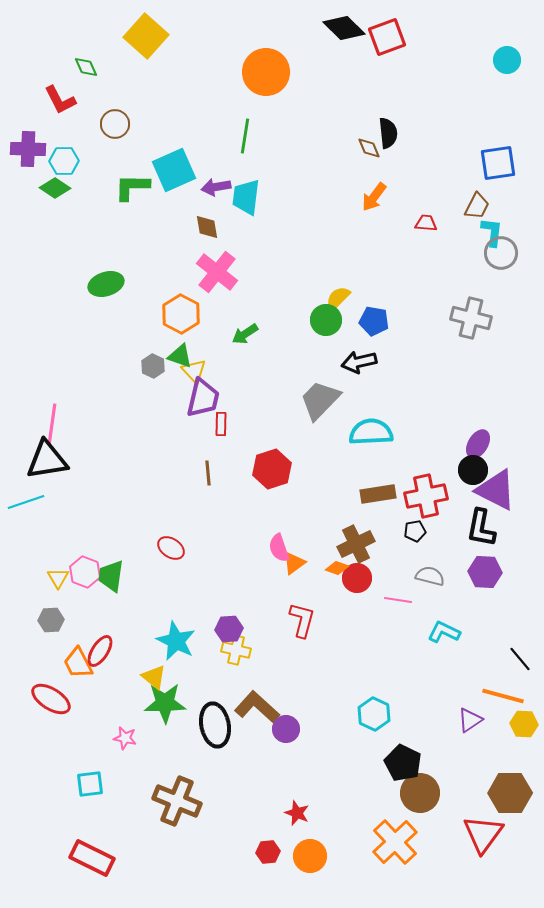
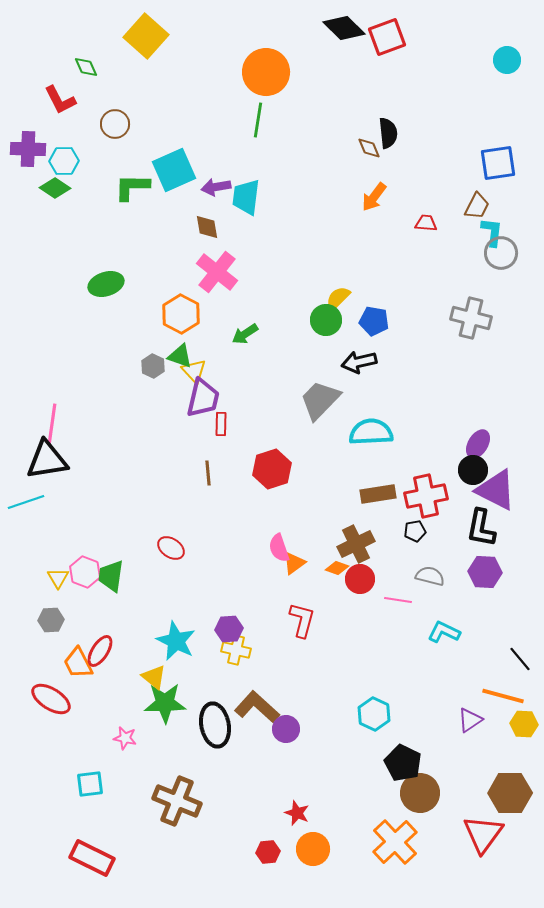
green line at (245, 136): moved 13 px right, 16 px up
red circle at (357, 578): moved 3 px right, 1 px down
orange circle at (310, 856): moved 3 px right, 7 px up
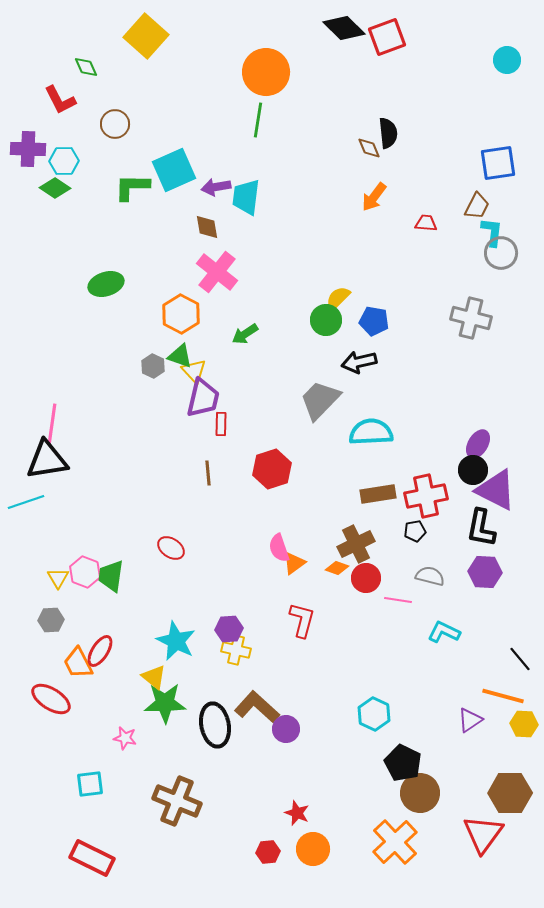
red circle at (360, 579): moved 6 px right, 1 px up
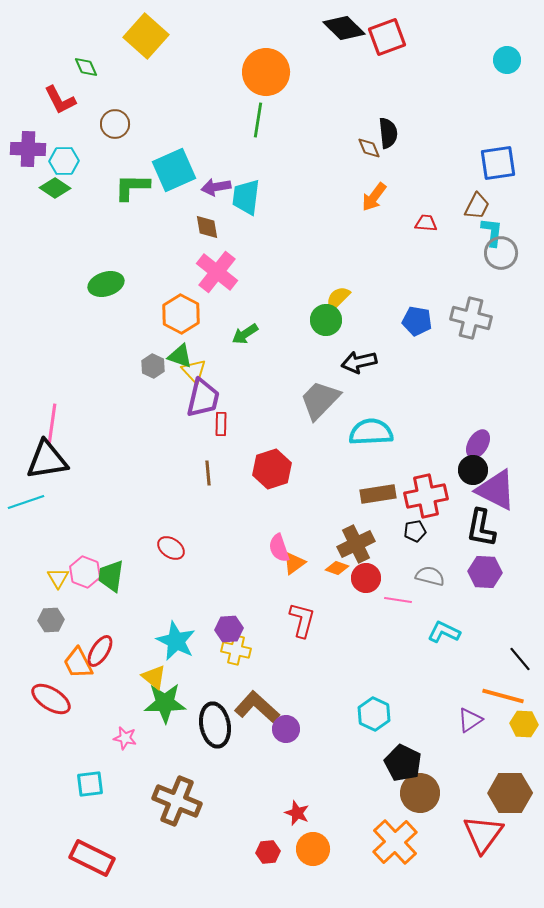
blue pentagon at (374, 321): moved 43 px right
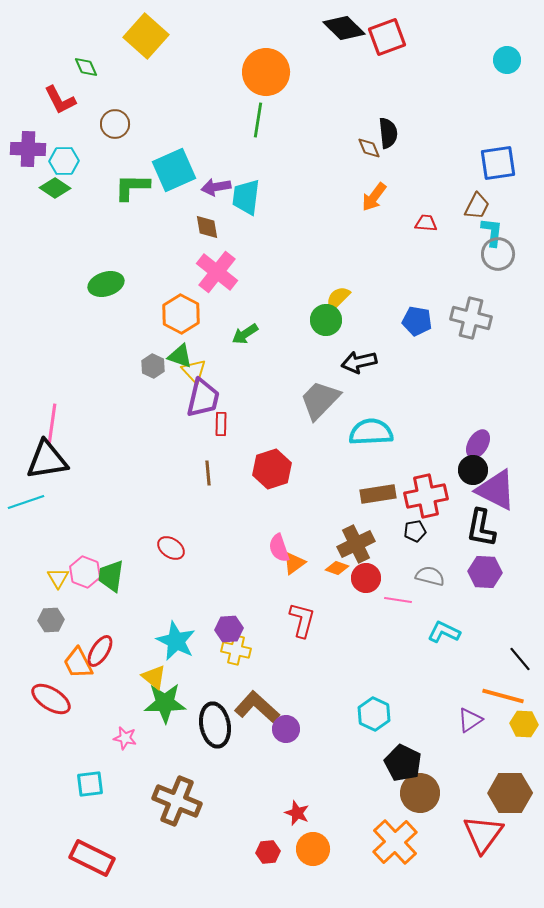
gray circle at (501, 253): moved 3 px left, 1 px down
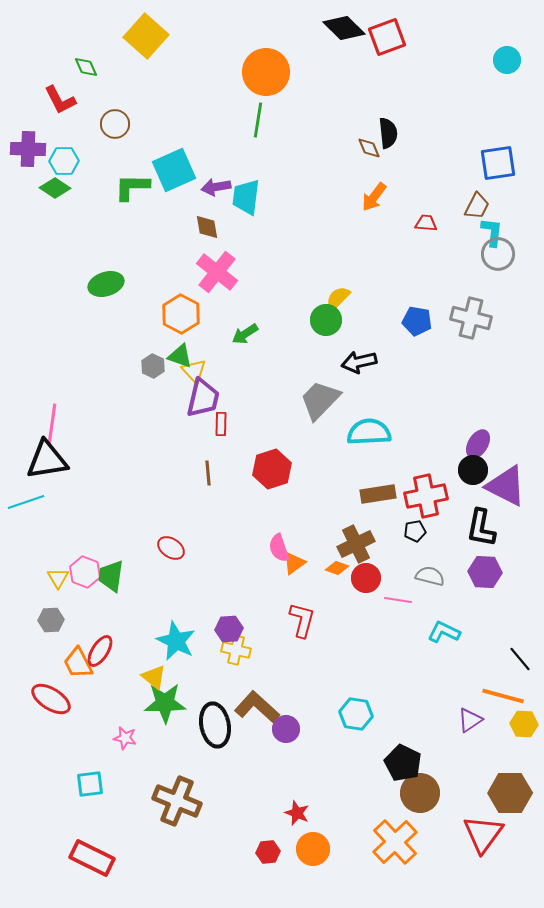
cyan semicircle at (371, 432): moved 2 px left
purple triangle at (496, 490): moved 10 px right, 4 px up
cyan hexagon at (374, 714): moved 18 px left; rotated 16 degrees counterclockwise
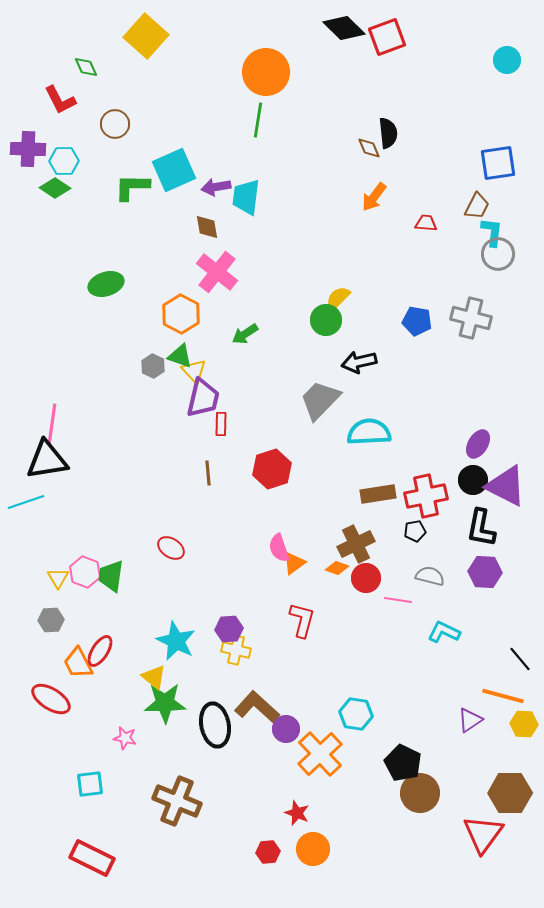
black circle at (473, 470): moved 10 px down
orange cross at (395, 842): moved 75 px left, 88 px up
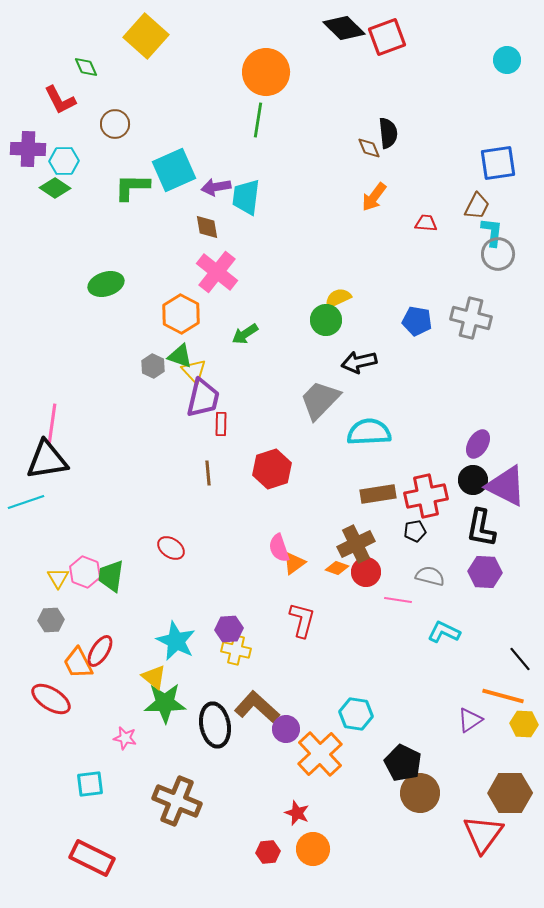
yellow semicircle at (338, 298): rotated 20 degrees clockwise
red circle at (366, 578): moved 6 px up
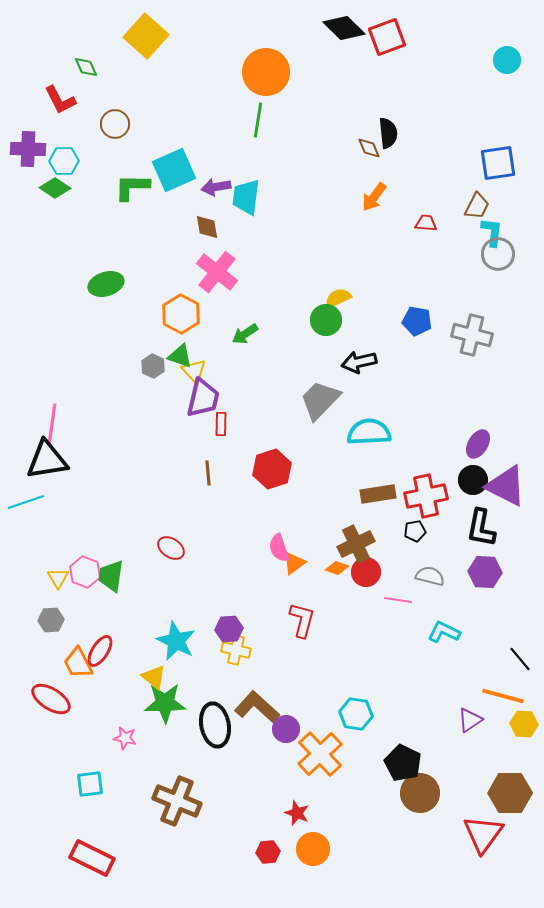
gray cross at (471, 318): moved 1 px right, 17 px down
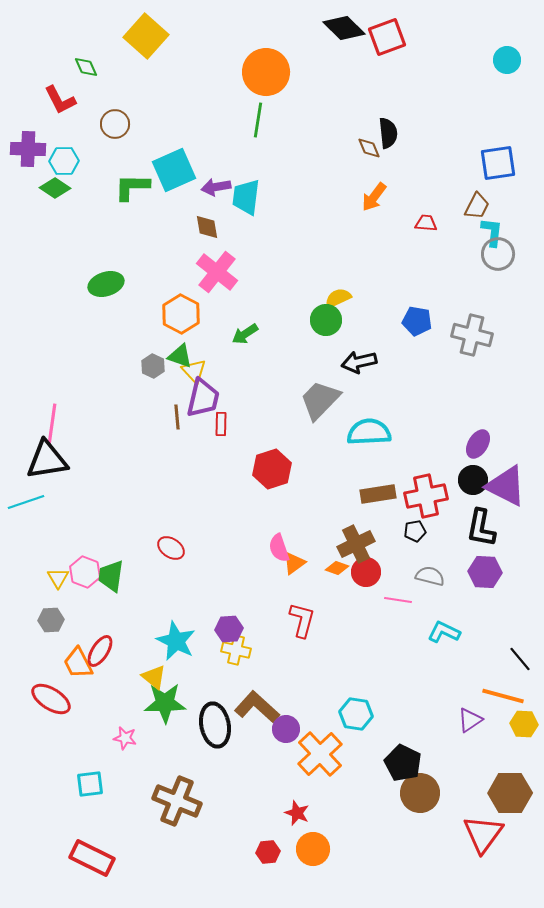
brown line at (208, 473): moved 31 px left, 56 px up
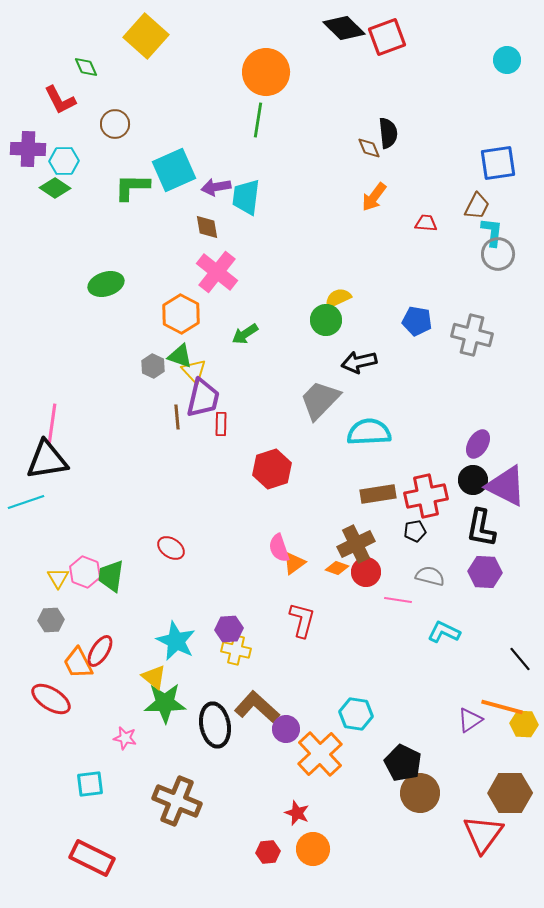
orange line at (503, 696): moved 1 px left, 11 px down
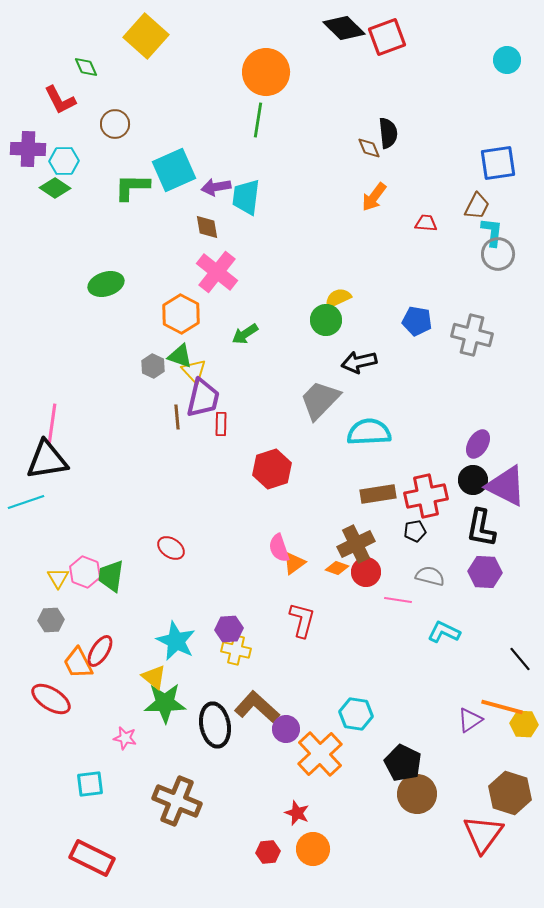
brown circle at (420, 793): moved 3 px left, 1 px down
brown hexagon at (510, 793): rotated 18 degrees clockwise
